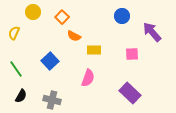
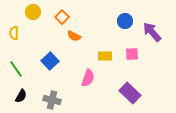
blue circle: moved 3 px right, 5 px down
yellow semicircle: rotated 24 degrees counterclockwise
yellow rectangle: moved 11 px right, 6 px down
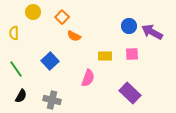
blue circle: moved 4 px right, 5 px down
purple arrow: rotated 20 degrees counterclockwise
